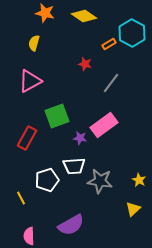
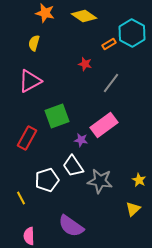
purple star: moved 1 px right, 2 px down
white trapezoid: moved 1 px left; rotated 60 degrees clockwise
purple semicircle: moved 1 px down; rotated 64 degrees clockwise
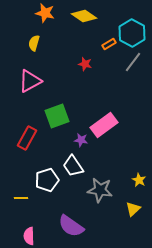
gray line: moved 22 px right, 21 px up
gray star: moved 9 px down
yellow line: rotated 64 degrees counterclockwise
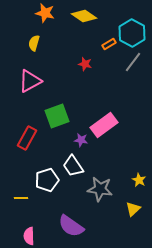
gray star: moved 1 px up
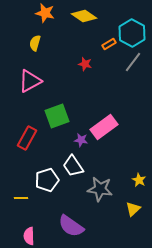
yellow semicircle: moved 1 px right
pink rectangle: moved 2 px down
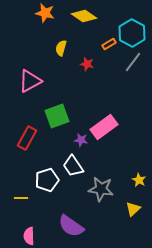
yellow semicircle: moved 26 px right, 5 px down
red star: moved 2 px right
gray star: moved 1 px right
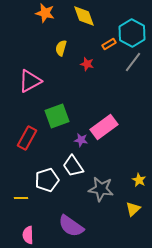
yellow diamond: rotated 35 degrees clockwise
pink semicircle: moved 1 px left, 1 px up
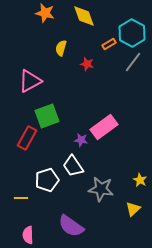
green square: moved 10 px left
yellow star: moved 1 px right
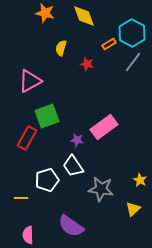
purple star: moved 4 px left
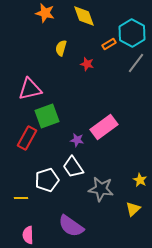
gray line: moved 3 px right, 1 px down
pink triangle: moved 8 px down; rotated 15 degrees clockwise
white trapezoid: moved 1 px down
